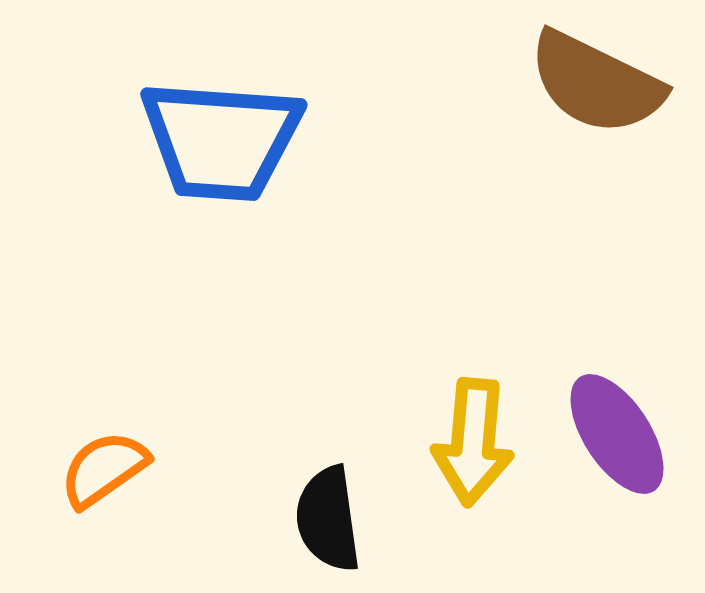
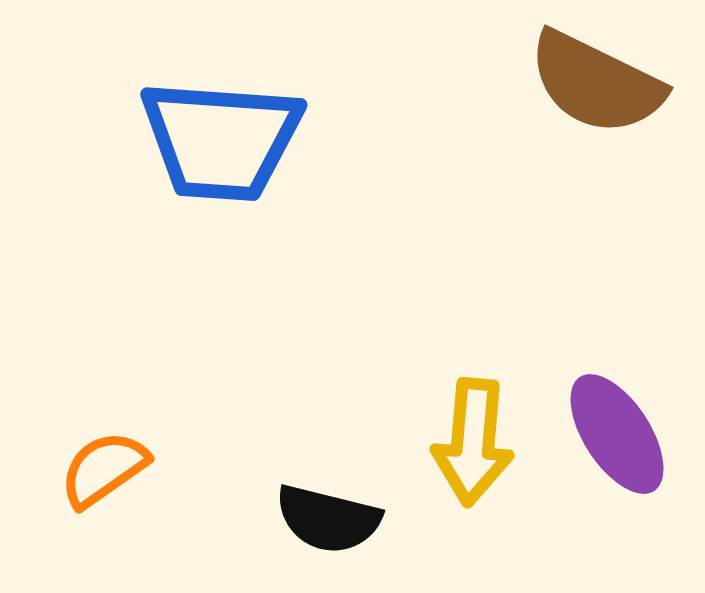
black semicircle: rotated 68 degrees counterclockwise
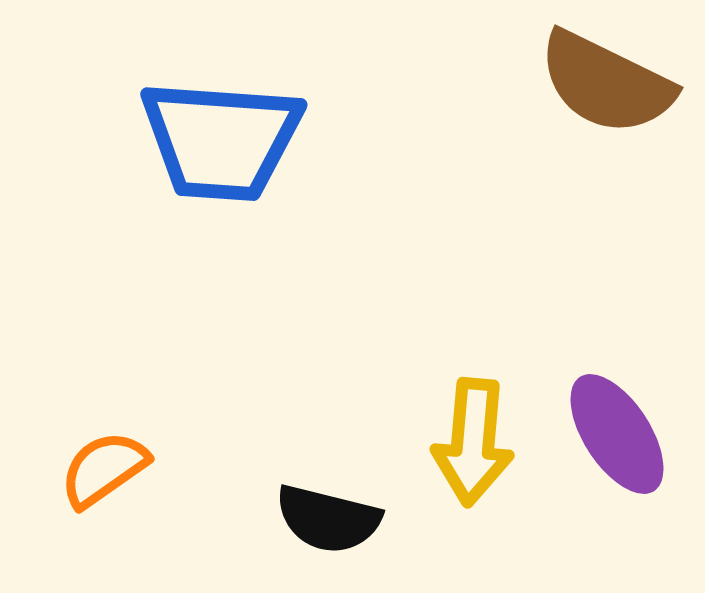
brown semicircle: moved 10 px right
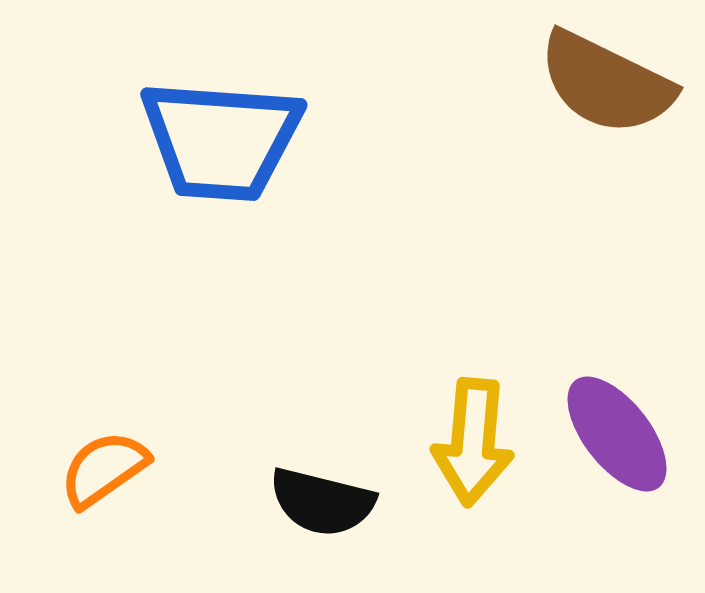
purple ellipse: rotated 5 degrees counterclockwise
black semicircle: moved 6 px left, 17 px up
